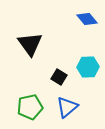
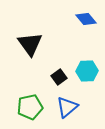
blue diamond: moved 1 px left
cyan hexagon: moved 1 px left, 4 px down
black square: rotated 21 degrees clockwise
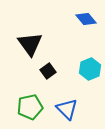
cyan hexagon: moved 3 px right, 2 px up; rotated 20 degrees counterclockwise
black square: moved 11 px left, 6 px up
blue triangle: moved 2 px down; rotated 35 degrees counterclockwise
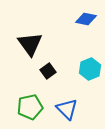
blue diamond: rotated 40 degrees counterclockwise
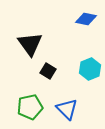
black square: rotated 21 degrees counterclockwise
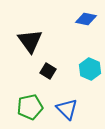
black triangle: moved 3 px up
cyan hexagon: rotated 15 degrees counterclockwise
